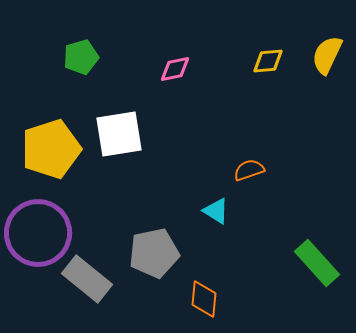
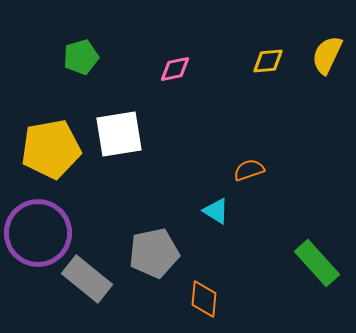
yellow pentagon: rotated 8 degrees clockwise
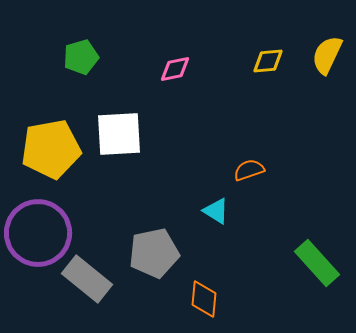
white square: rotated 6 degrees clockwise
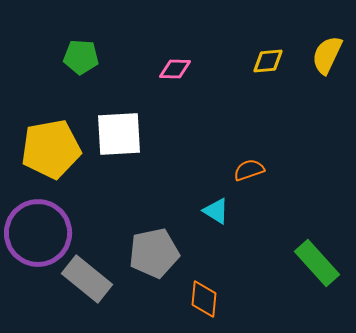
green pentagon: rotated 20 degrees clockwise
pink diamond: rotated 12 degrees clockwise
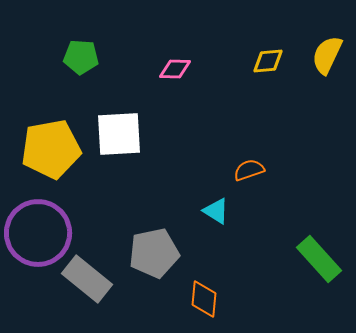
green rectangle: moved 2 px right, 4 px up
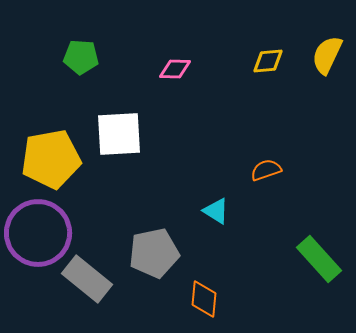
yellow pentagon: moved 10 px down
orange semicircle: moved 17 px right
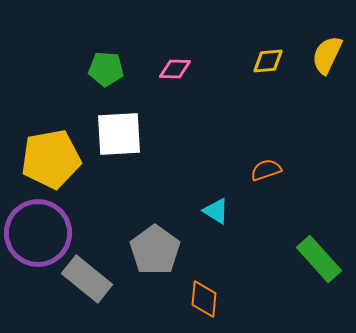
green pentagon: moved 25 px right, 12 px down
gray pentagon: moved 1 px right, 3 px up; rotated 24 degrees counterclockwise
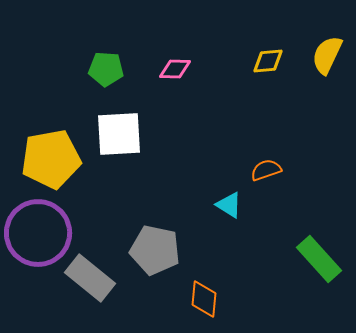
cyan triangle: moved 13 px right, 6 px up
gray pentagon: rotated 24 degrees counterclockwise
gray rectangle: moved 3 px right, 1 px up
